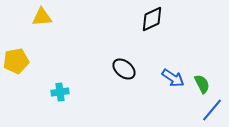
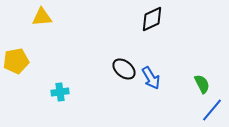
blue arrow: moved 22 px left; rotated 25 degrees clockwise
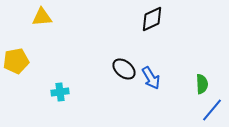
green semicircle: rotated 24 degrees clockwise
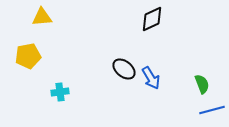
yellow pentagon: moved 12 px right, 5 px up
green semicircle: rotated 18 degrees counterclockwise
blue line: rotated 35 degrees clockwise
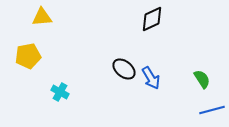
green semicircle: moved 5 px up; rotated 12 degrees counterclockwise
cyan cross: rotated 36 degrees clockwise
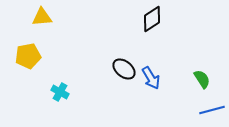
black diamond: rotated 8 degrees counterclockwise
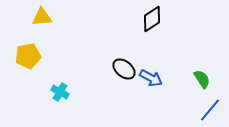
blue arrow: rotated 30 degrees counterclockwise
blue line: moved 2 px left; rotated 35 degrees counterclockwise
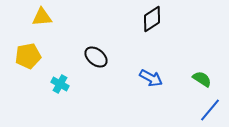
black ellipse: moved 28 px left, 12 px up
green semicircle: rotated 24 degrees counterclockwise
cyan cross: moved 8 px up
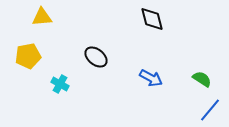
black diamond: rotated 72 degrees counterclockwise
